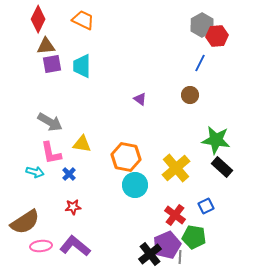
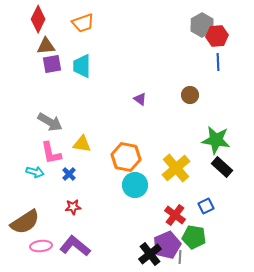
orange trapezoid: moved 3 px down; rotated 135 degrees clockwise
blue line: moved 18 px right, 1 px up; rotated 30 degrees counterclockwise
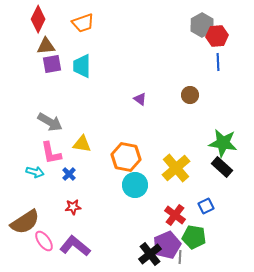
green star: moved 7 px right, 3 px down
pink ellipse: moved 3 px right, 5 px up; rotated 60 degrees clockwise
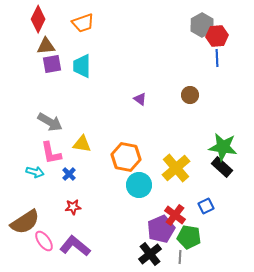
blue line: moved 1 px left, 4 px up
green star: moved 4 px down
cyan circle: moved 4 px right
green pentagon: moved 5 px left
purple pentagon: moved 6 px left, 16 px up
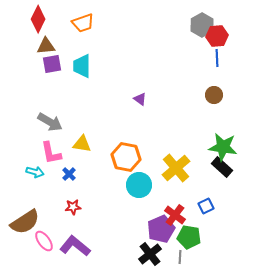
brown circle: moved 24 px right
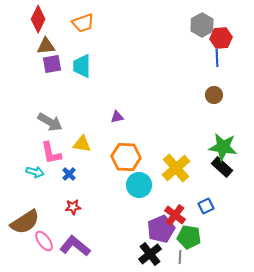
red hexagon: moved 4 px right, 2 px down
purple triangle: moved 23 px left, 18 px down; rotated 48 degrees counterclockwise
orange hexagon: rotated 8 degrees counterclockwise
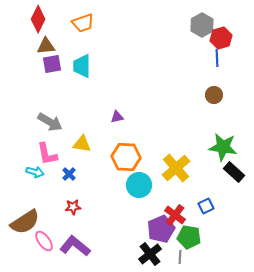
red hexagon: rotated 10 degrees counterclockwise
pink L-shape: moved 4 px left, 1 px down
black rectangle: moved 12 px right, 5 px down
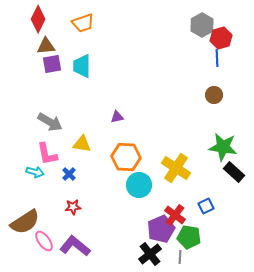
yellow cross: rotated 16 degrees counterclockwise
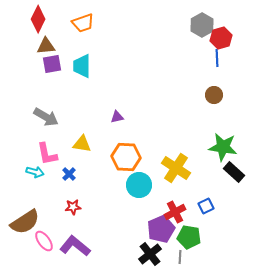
gray arrow: moved 4 px left, 5 px up
red cross: moved 3 px up; rotated 25 degrees clockwise
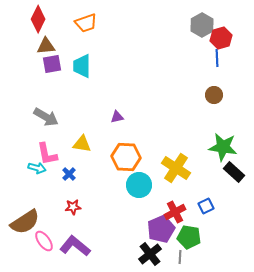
orange trapezoid: moved 3 px right
cyan arrow: moved 2 px right, 4 px up
